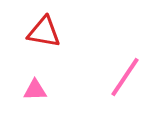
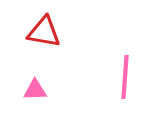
pink line: rotated 30 degrees counterclockwise
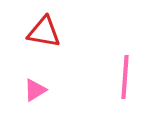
pink triangle: rotated 30 degrees counterclockwise
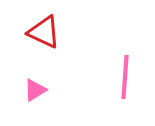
red triangle: rotated 15 degrees clockwise
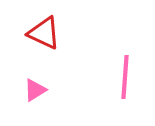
red triangle: moved 1 px down
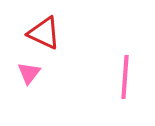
pink triangle: moved 6 px left, 17 px up; rotated 20 degrees counterclockwise
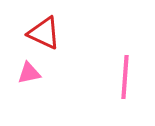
pink triangle: rotated 40 degrees clockwise
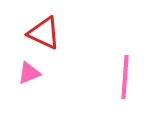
pink triangle: rotated 10 degrees counterclockwise
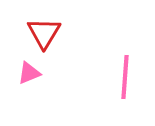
red triangle: rotated 36 degrees clockwise
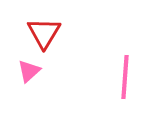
pink triangle: moved 2 px up; rotated 20 degrees counterclockwise
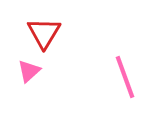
pink line: rotated 24 degrees counterclockwise
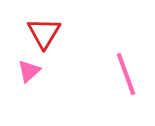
pink line: moved 1 px right, 3 px up
